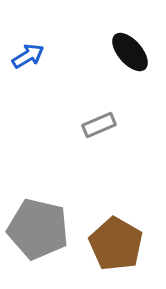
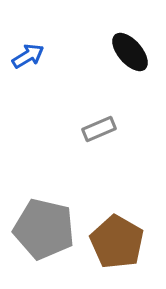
gray rectangle: moved 4 px down
gray pentagon: moved 6 px right
brown pentagon: moved 1 px right, 2 px up
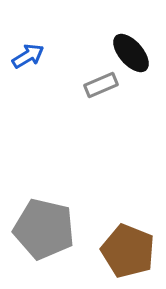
black ellipse: moved 1 px right, 1 px down
gray rectangle: moved 2 px right, 44 px up
brown pentagon: moved 11 px right, 9 px down; rotated 8 degrees counterclockwise
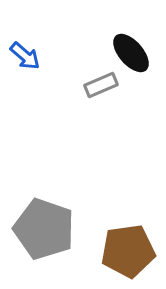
blue arrow: moved 3 px left; rotated 72 degrees clockwise
gray pentagon: rotated 6 degrees clockwise
brown pentagon: rotated 30 degrees counterclockwise
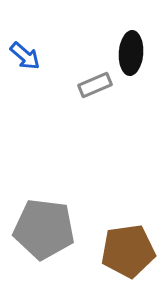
black ellipse: rotated 45 degrees clockwise
gray rectangle: moved 6 px left
gray pentagon: rotated 12 degrees counterclockwise
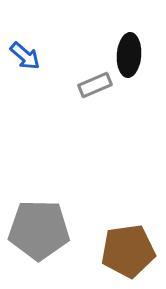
black ellipse: moved 2 px left, 2 px down
gray pentagon: moved 5 px left, 1 px down; rotated 6 degrees counterclockwise
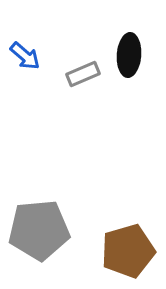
gray rectangle: moved 12 px left, 11 px up
gray pentagon: rotated 6 degrees counterclockwise
brown pentagon: rotated 8 degrees counterclockwise
